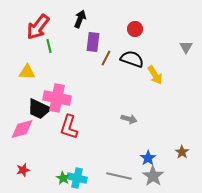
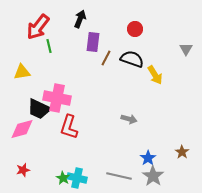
gray triangle: moved 2 px down
yellow triangle: moved 5 px left; rotated 12 degrees counterclockwise
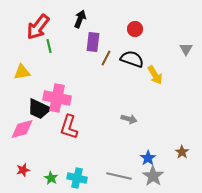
green star: moved 12 px left
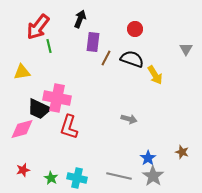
brown star: rotated 16 degrees counterclockwise
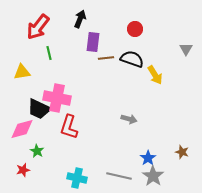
green line: moved 7 px down
brown line: rotated 56 degrees clockwise
green star: moved 14 px left, 27 px up
